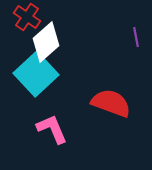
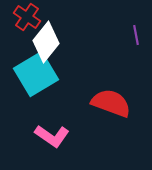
purple line: moved 2 px up
white diamond: rotated 9 degrees counterclockwise
cyan square: rotated 12 degrees clockwise
pink L-shape: moved 7 px down; rotated 148 degrees clockwise
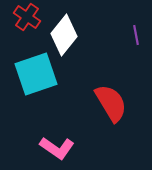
white diamond: moved 18 px right, 7 px up
cyan square: rotated 12 degrees clockwise
red semicircle: rotated 39 degrees clockwise
pink L-shape: moved 5 px right, 12 px down
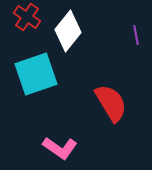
white diamond: moved 4 px right, 4 px up
pink L-shape: moved 3 px right
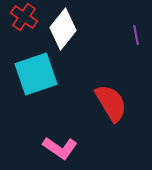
red cross: moved 3 px left
white diamond: moved 5 px left, 2 px up
